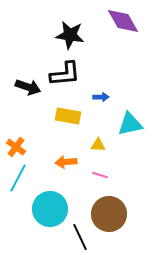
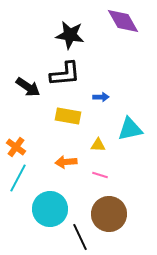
black arrow: rotated 15 degrees clockwise
cyan triangle: moved 5 px down
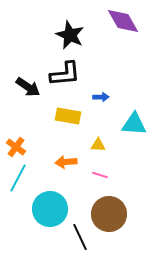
black star: rotated 16 degrees clockwise
cyan triangle: moved 4 px right, 5 px up; rotated 16 degrees clockwise
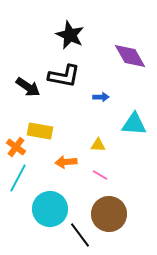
purple diamond: moved 7 px right, 35 px down
black L-shape: moved 1 px left, 2 px down; rotated 16 degrees clockwise
yellow rectangle: moved 28 px left, 15 px down
pink line: rotated 14 degrees clockwise
black line: moved 2 px up; rotated 12 degrees counterclockwise
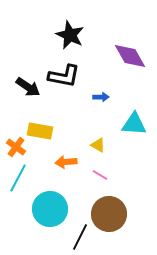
yellow triangle: rotated 28 degrees clockwise
black line: moved 2 px down; rotated 64 degrees clockwise
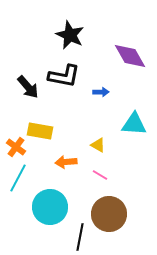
black arrow: rotated 15 degrees clockwise
blue arrow: moved 5 px up
cyan circle: moved 2 px up
black line: rotated 16 degrees counterclockwise
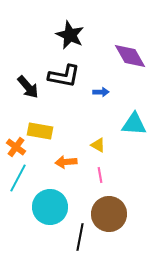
pink line: rotated 49 degrees clockwise
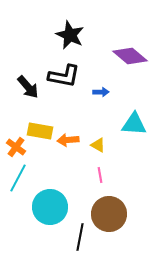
purple diamond: rotated 20 degrees counterclockwise
orange arrow: moved 2 px right, 22 px up
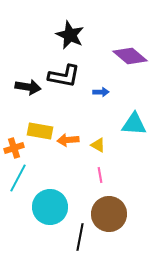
black arrow: rotated 40 degrees counterclockwise
orange cross: moved 2 px left, 1 px down; rotated 36 degrees clockwise
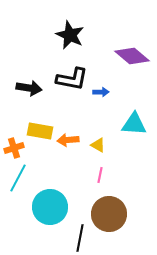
purple diamond: moved 2 px right
black L-shape: moved 8 px right, 3 px down
black arrow: moved 1 px right, 1 px down
pink line: rotated 21 degrees clockwise
black line: moved 1 px down
